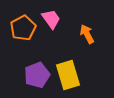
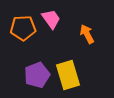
orange pentagon: rotated 25 degrees clockwise
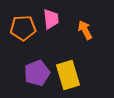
pink trapezoid: rotated 30 degrees clockwise
orange arrow: moved 2 px left, 4 px up
purple pentagon: moved 2 px up
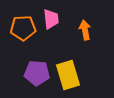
orange arrow: rotated 18 degrees clockwise
purple pentagon: rotated 25 degrees clockwise
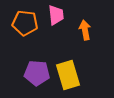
pink trapezoid: moved 5 px right, 4 px up
orange pentagon: moved 2 px right, 5 px up; rotated 10 degrees clockwise
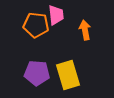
orange pentagon: moved 11 px right, 2 px down
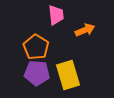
orange pentagon: moved 22 px down; rotated 25 degrees clockwise
orange arrow: rotated 78 degrees clockwise
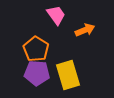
pink trapezoid: rotated 30 degrees counterclockwise
orange pentagon: moved 2 px down
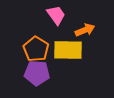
yellow rectangle: moved 25 px up; rotated 72 degrees counterclockwise
